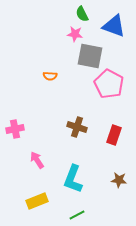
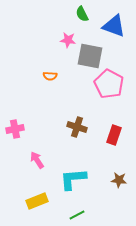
pink star: moved 7 px left, 6 px down
cyan L-shape: rotated 64 degrees clockwise
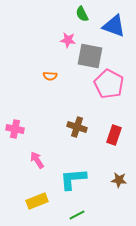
pink cross: rotated 24 degrees clockwise
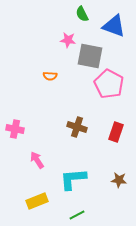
red rectangle: moved 2 px right, 3 px up
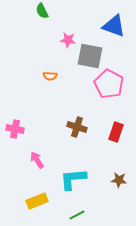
green semicircle: moved 40 px left, 3 px up
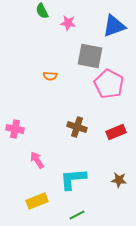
blue triangle: rotated 40 degrees counterclockwise
pink star: moved 17 px up
red rectangle: rotated 48 degrees clockwise
